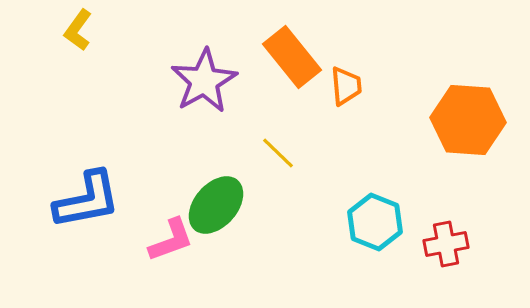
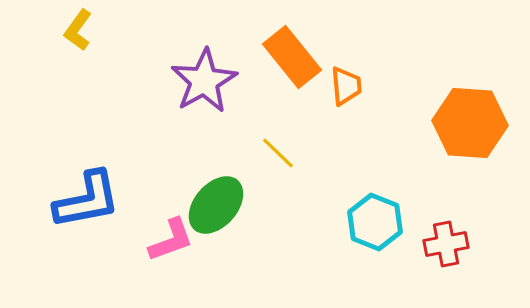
orange hexagon: moved 2 px right, 3 px down
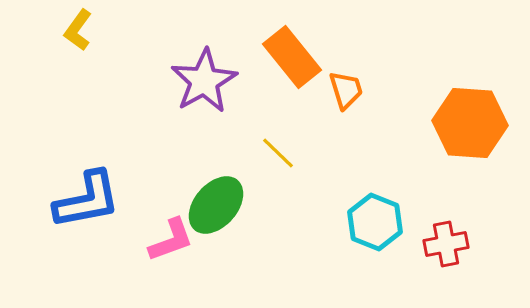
orange trapezoid: moved 4 px down; rotated 12 degrees counterclockwise
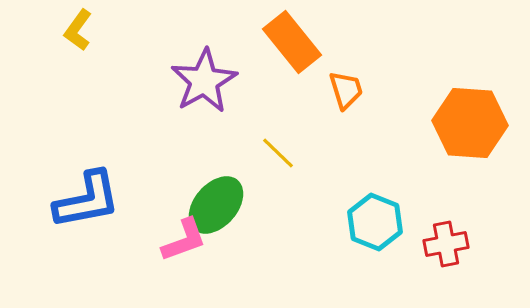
orange rectangle: moved 15 px up
pink L-shape: moved 13 px right
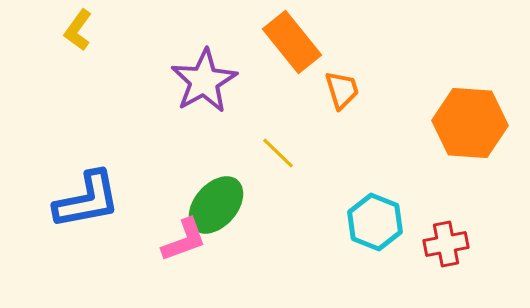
orange trapezoid: moved 4 px left
